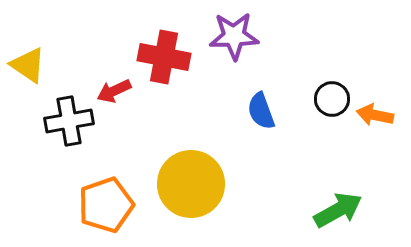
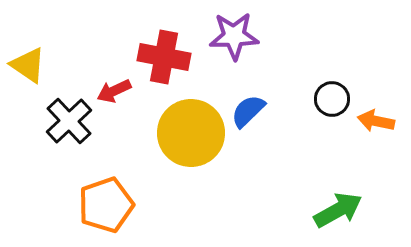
blue semicircle: moved 13 px left; rotated 66 degrees clockwise
orange arrow: moved 1 px right, 6 px down
black cross: rotated 33 degrees counterclockwise
yellow circle: moved 51 px up
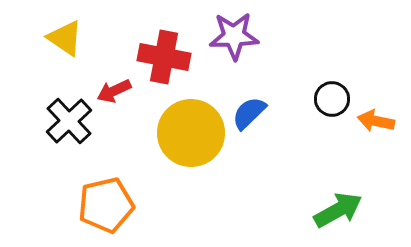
yellow triangle: moved 37 px right, 27 px up
blue semicircle: moved 1 px right, 2 px down
orange pentagon: rotated 6 degrees clockwise
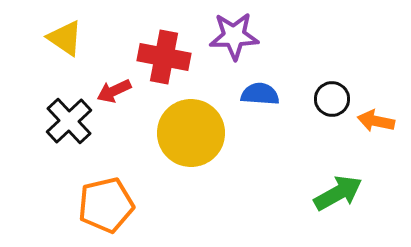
blue semicircle: moved 11 px right, 19 px up; rotated 48 degrees clockwise
green arrow: moved 17 px up
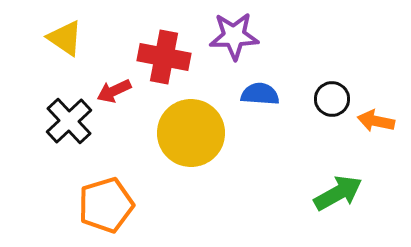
orange pentagon: rotated 4 degrees counterclockwise
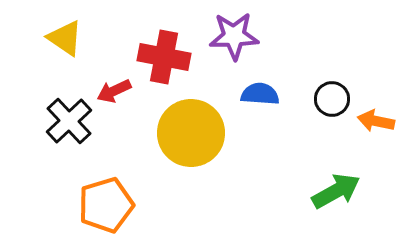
green arrow: moved 2 px left, 2 px up
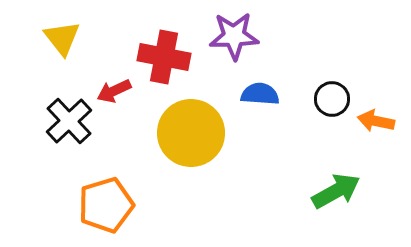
yellow triangle: moved 3 px left; rotated 18 degrees clockwise
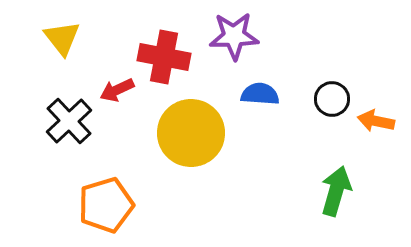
red arrow: moved 3 px right, 1 px up
green arrow: rotated 45 degrees counterclockwise
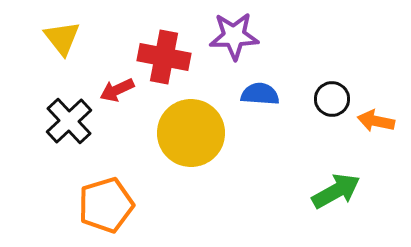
green arrow: rotated 45 degrees clockwise
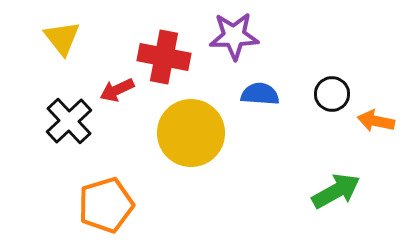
black circle: moved 5 px up
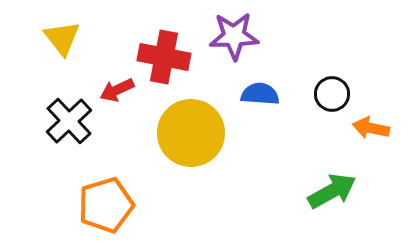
orange arrow: moved 5 px left, 7 px down
green arrow: moved 4 px left
